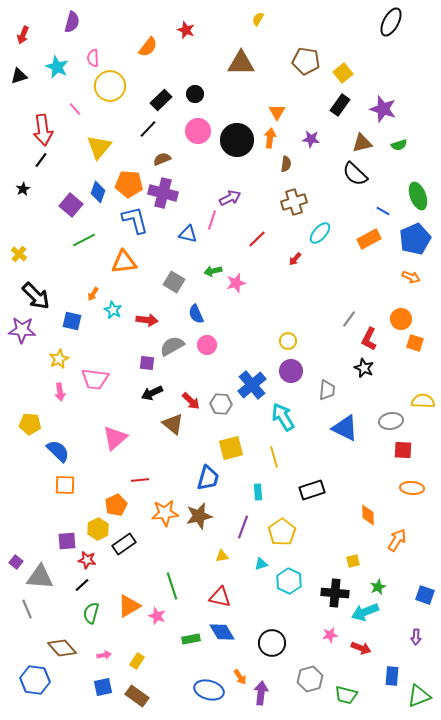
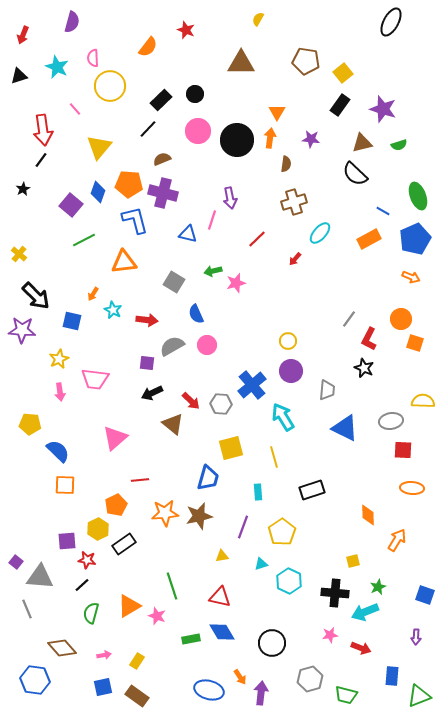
purple arrow at (230, 198): rotated 105 degrees clockwise
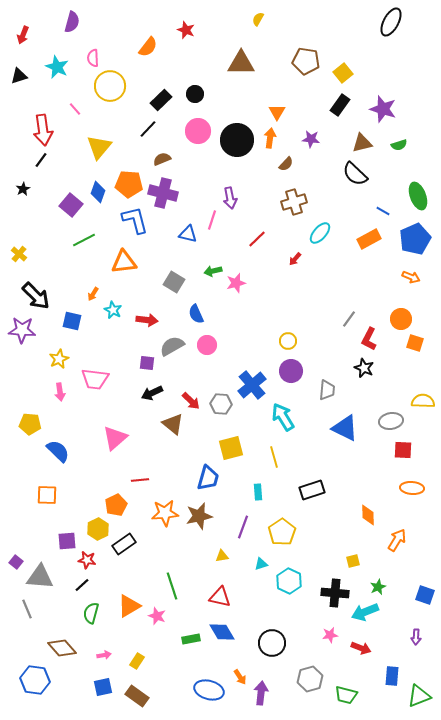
brown semicircle at (286, 164): rotated 35 degrees clockwise
orange square at (65, 485): moved 18 px left, 10 px down
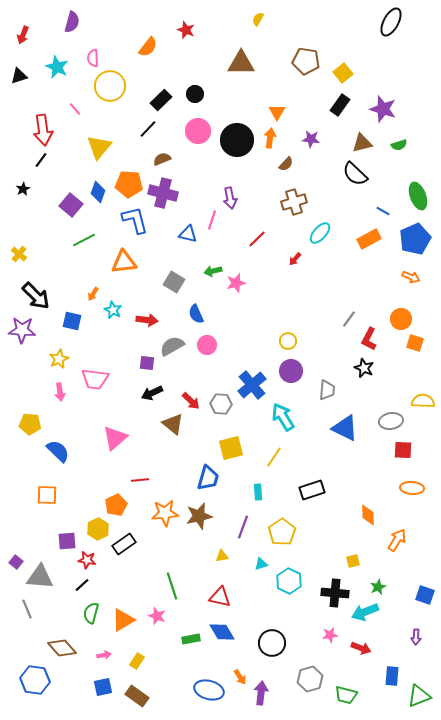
yellow line at (274, 457): rotated 50 degrees clockwise
orange triangle at (129, 606): moved 6 px left, 14 px down
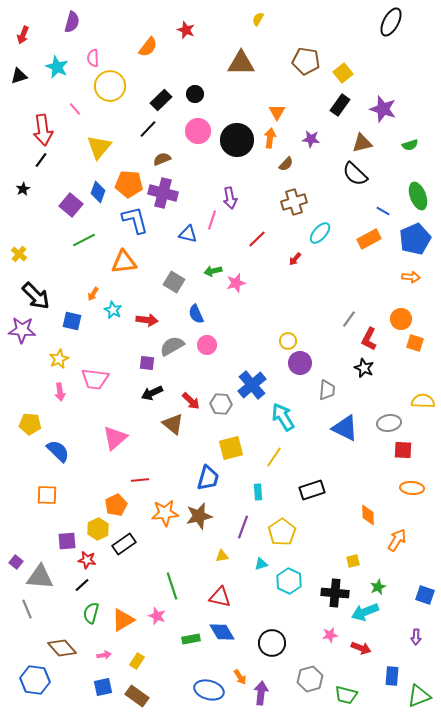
green semicircle at (399, 145): moved 11 px right
orange arrow at (411, 277): rotated 18 degrees counterclockwise
purple circle at (291, 371): moved 9 px right, 8 px up
gray ellipse at (391, 421): moved 2 px left, 2 px down
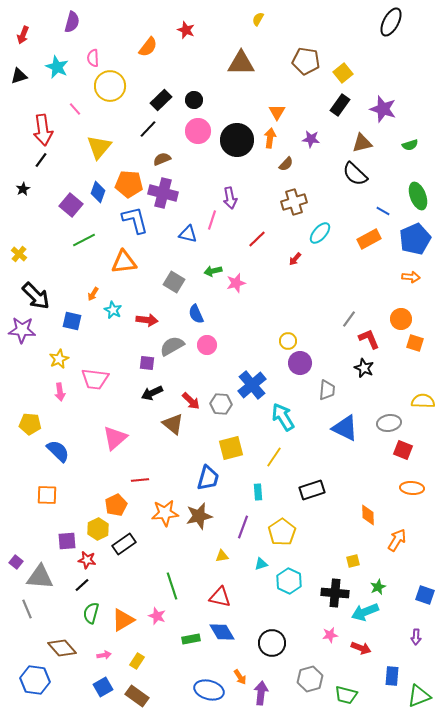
black circle at (195, 94): moved 1 px left, 6 px down
red L-shape at (369, 339): rotated 130 degrees clockwise
red square at (403, 450): rotated 18 degrees clockwise
blue square at (103, 687): rotated 18 degrees counterclockwise
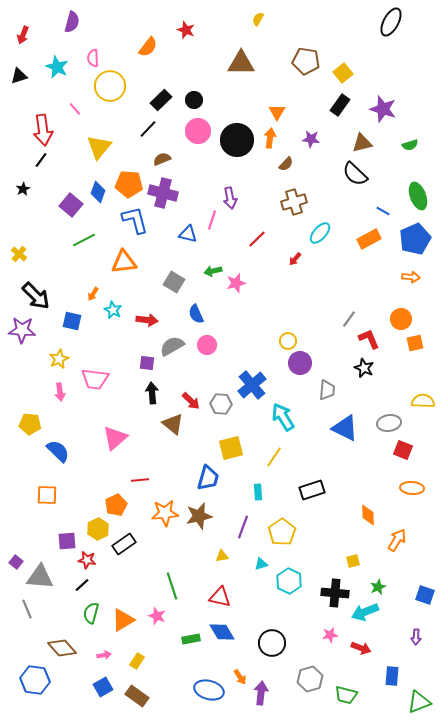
orange square at (415, 343): rotated 30 degrees counterclockwise
black arrow at (152, 393): rotated 110 degrees clockwise
green triangle at (419, 696): moved 6 px down
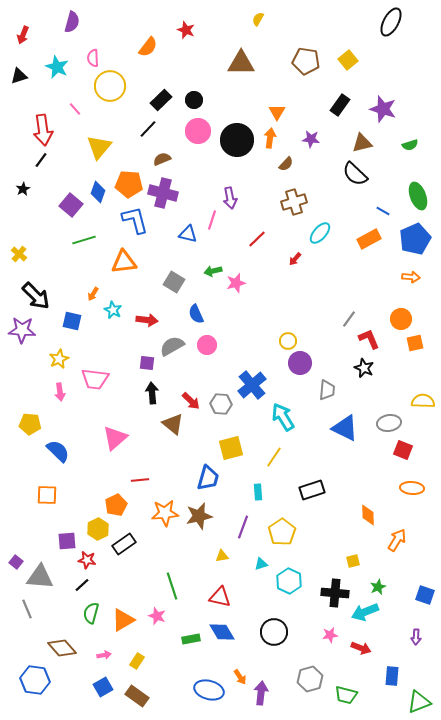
yellow square at (343, 73): moved 5 px right, 13 px up
green line at (84, 240): rotated 10 degrees clockwise
black circle at (272, 643): moved 2 px right, 11 px up
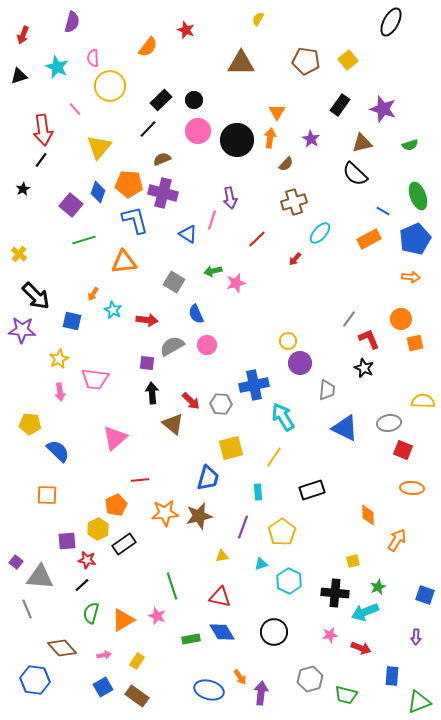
purple star at (311, 139): rotated 24 degrees clockwise
blue triangle at (188, 234): rotated 18 degrees clockwise
blue cross at (252, 385): moved 2 px right; rotated 28 degrees clockwise
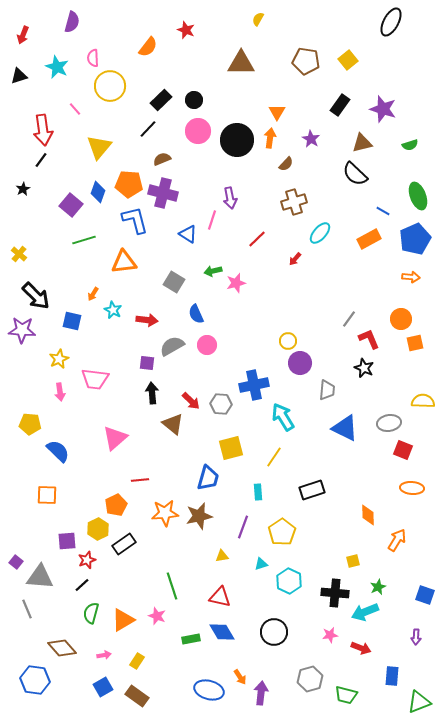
red star at (87, 560): rotated 30 degrees counterclockwise
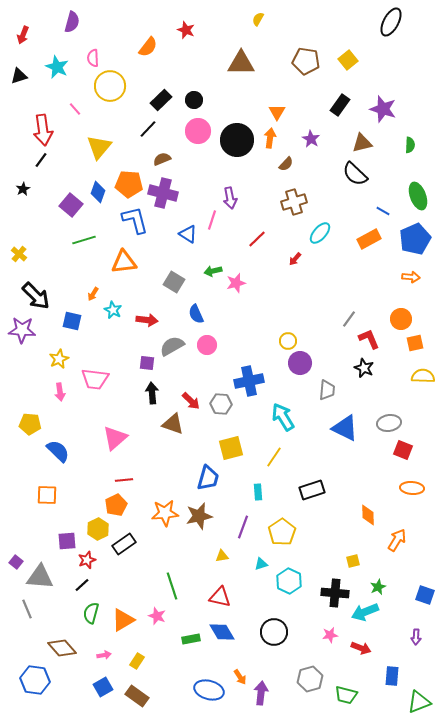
green semicircle at (410, 145): rotated 70 degrees counterclockwise
blue cross at (254, 385): moved 5 px left, 4 px up
yellow semicircle at (423, 401): moved 25 px up
brown triangle at (173, 424): rotated 20 degrees counterclockwise
red line at (140, 480): moved 16 px left
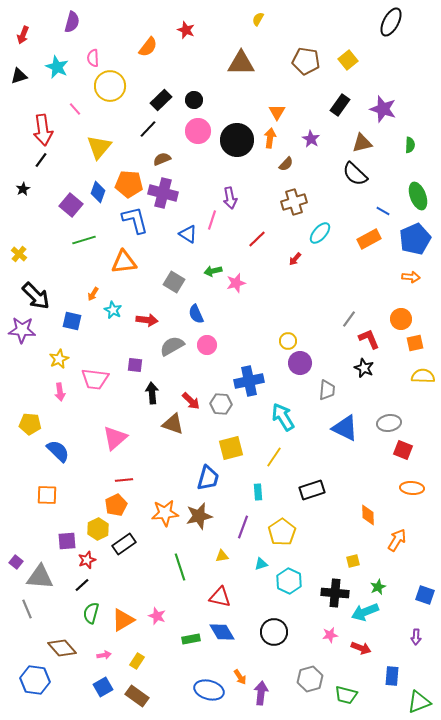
purple square at (147, 363): moved 12 px left, 2 px down
green line at (172, 586): moved 8 px right, 19 px up
